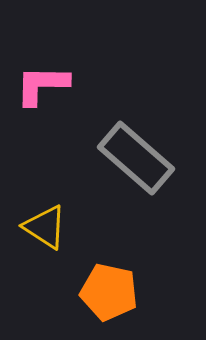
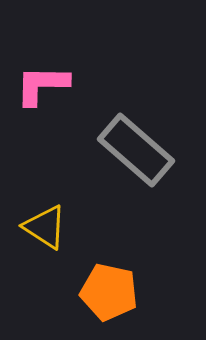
gray rectangle: moved 8 px up
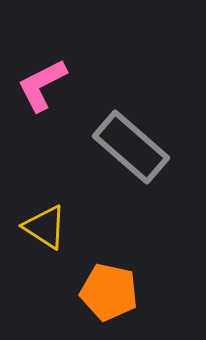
pink L-shape: rotated 28 degrees counterclockwise
gray rectangle: moved 5 px left, 3 px up
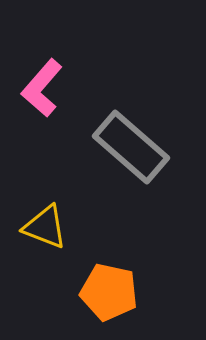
pink L-shape: moved 3 px down; rotated 22 degrees counterclockwise
yellow triangle: rotated 12 degrees counterclockwise
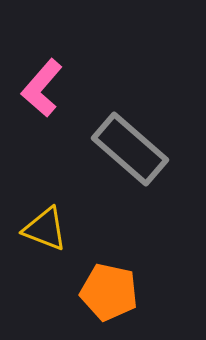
gray rectangle: moved 1 px left, 2 px down
yellow triangle: moved 2 px down
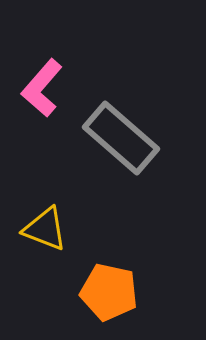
gray rectangle: moved 9 px left, 11 px up
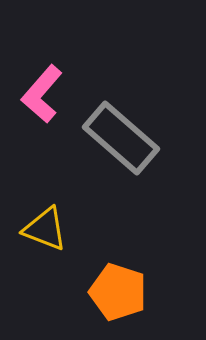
pink L-shape: moved 6 px down
orange pentagon: moved 9 px right; rotated 6 degrees clockwise
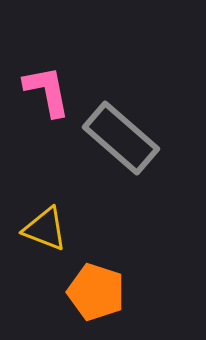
pink L-shape: moved 5 px right, 3 px up; rotated 128 degrees clockwise
orange pentagon: moved 22 px left
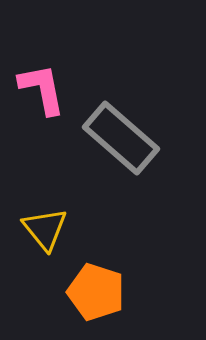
pink L-shape: moved 5 px left, 2 px up
yellow triangle: rotated 30 degrees clockwise
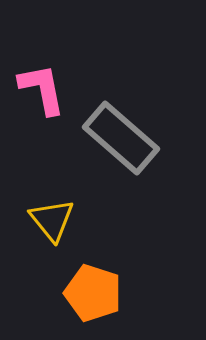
yellow triangle: moved 7 px right, 9 px up
orange pentagon: moved 3 px left, 1 px down
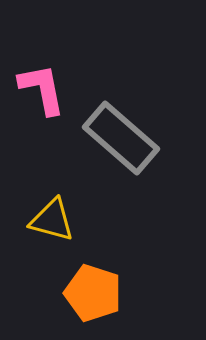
yellow triangle: rotated 36 degrees counterclockwise
